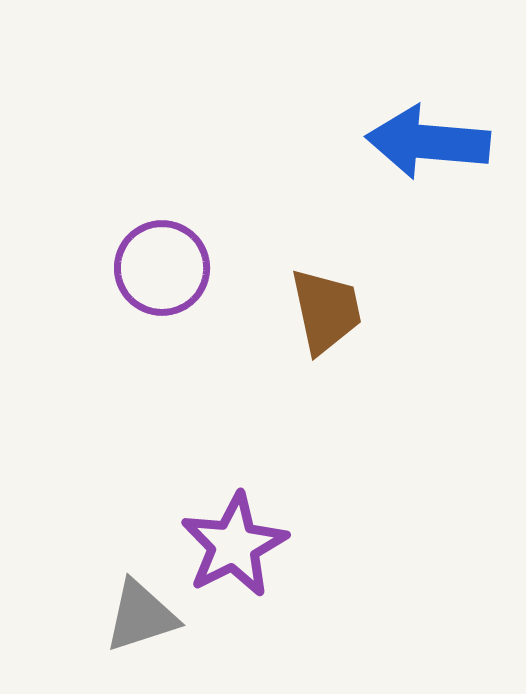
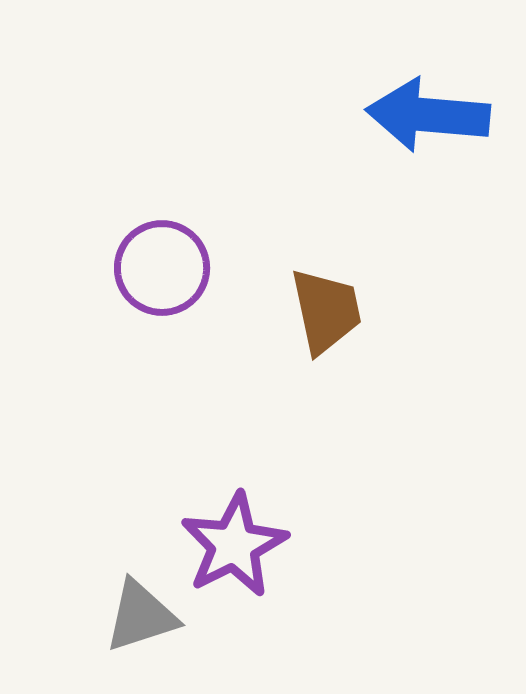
blue arrow: moved 27 px up
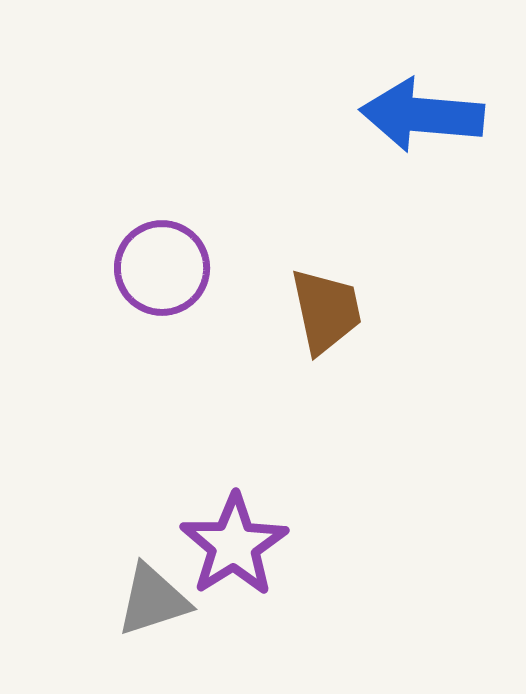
blue arrow: moved 6 px left
purple star: rotated 5 degrees counterclockwise
gray triangle: moved 12 px right, 16 px up
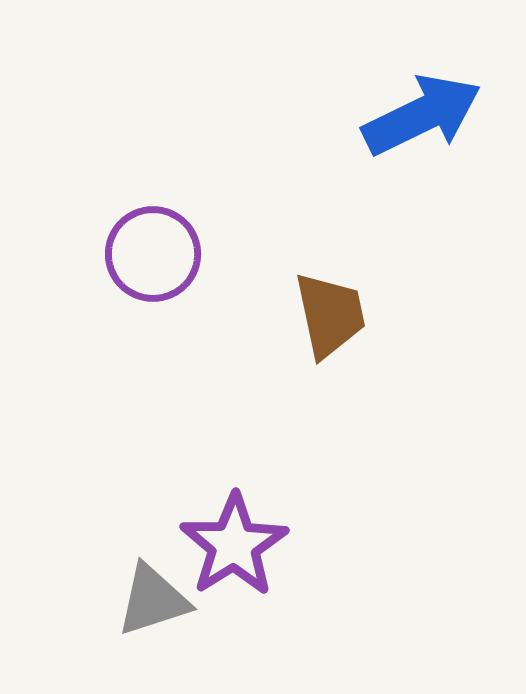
blue arrow: rotated 149 degrees clockwise
purple circle: moved 9 px left, 14 px up
brown trapezoid: moved 4 px right, 4 px down
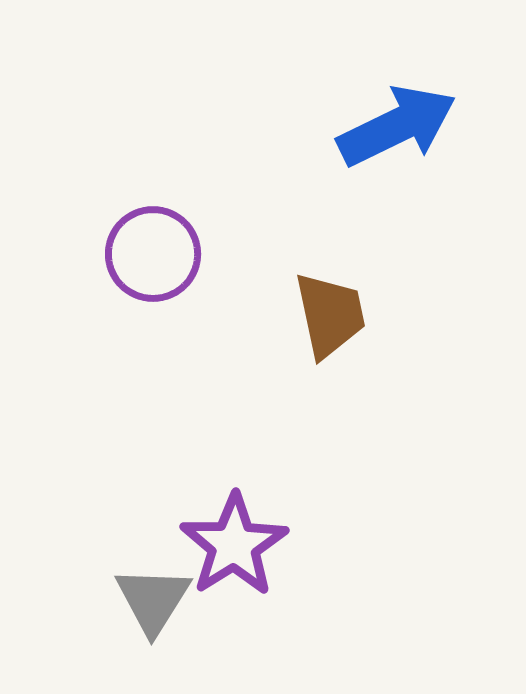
blue arrow: moved 25 px left, 11 px down
gray triangle: rotated 40 degrees counterclockwise
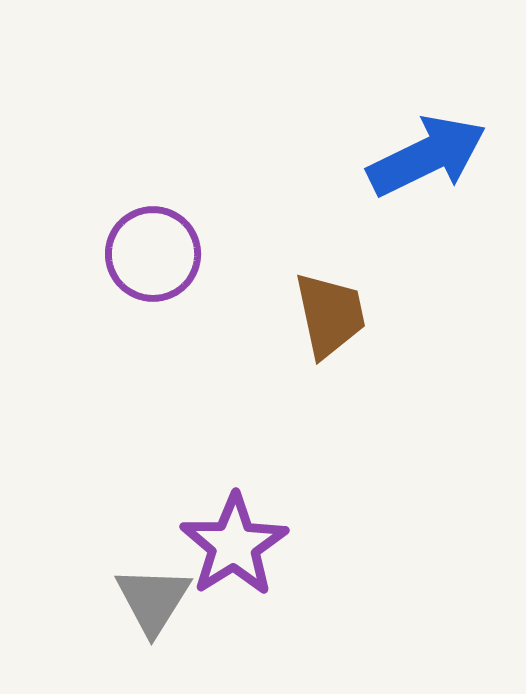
blue arrow: moved 30 px right, 30 px down
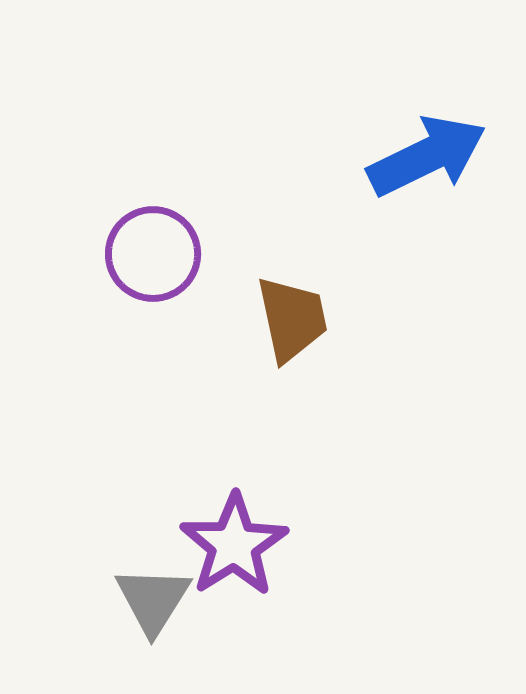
brown trapezoid: moved 38 px left, 4 px down
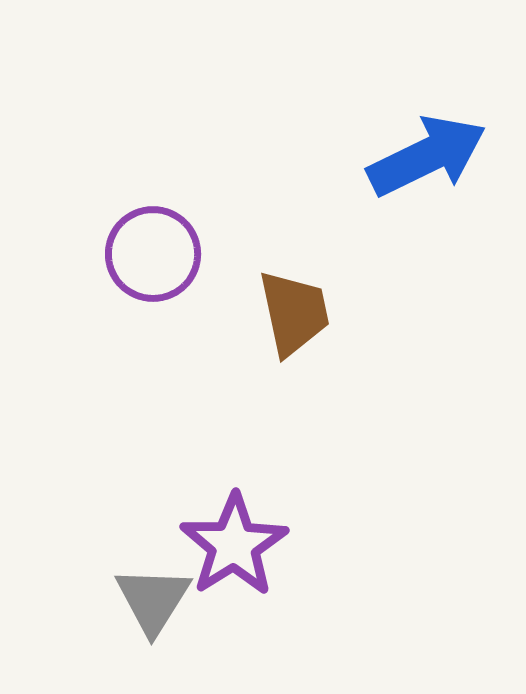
brown trapezoid: moved 2 px right, 6 px up
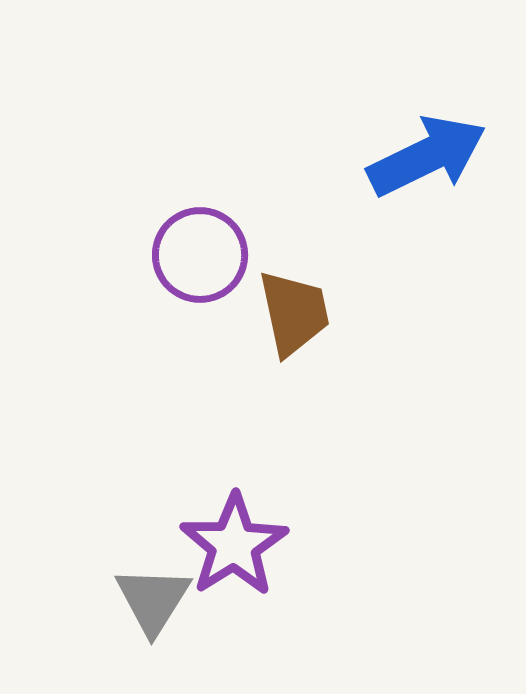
purple circle: moved 47 px right, 1 px down
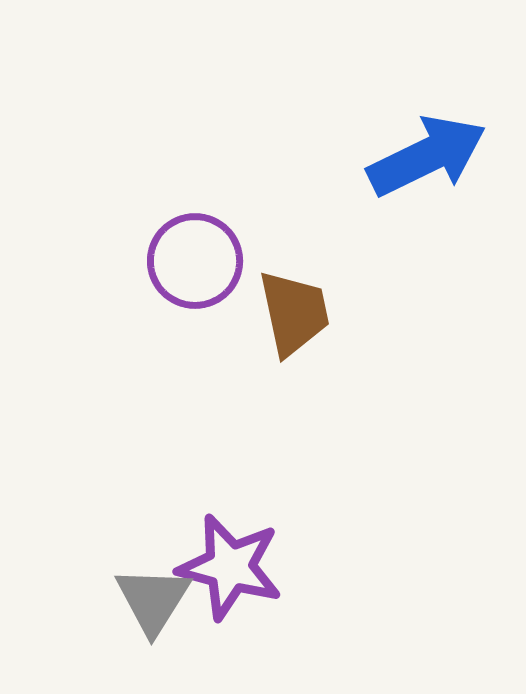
purple circle: moved 5 px left, 6 px down
purple star: moved 4 px left, 22 px down; rotated 25 degrees counterclockwise
